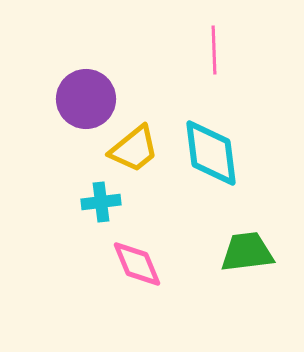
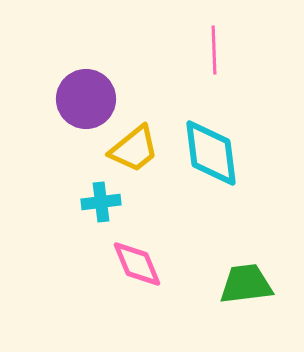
green trapezoid: moved 1 px left, 32 px down
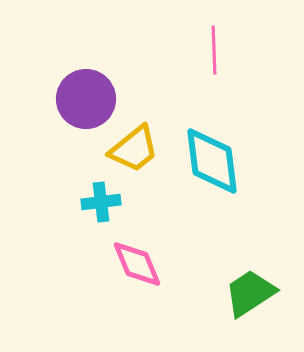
cyan diamond: moved 1 px right, 8 px down
green trapezoid: moved 4 px right, 9 px down; rotated 26 degrees counterclockwise
